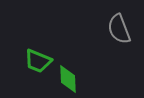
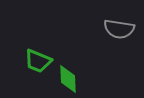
gray semicircle: rotated 60 degrees counterclockwise
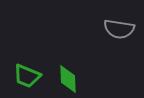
green trapezoid: moved 11 px left, 15 px down
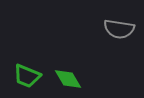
green diamond: rotated 28 degrees counterclockwise
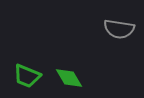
green diamond: moved 1 px right, 1 px up
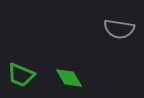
green trapezoid: moved 6 px left, 1 px up
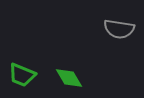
green trapezoid: moved 1 px right
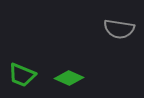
green diamond: rotated 36 degrees counterclockwise
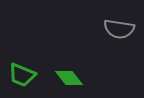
green diamond: rotated 28 degrees clockwise
